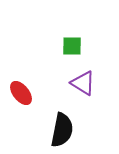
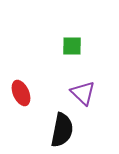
purple triangle: moved 10 px down; rotated 12 degrees clockwise
red ellipse: rotated 15 degrees clockwise
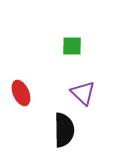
black semicircle: moved 2 px right; rotated 12 degrees counterclockwise
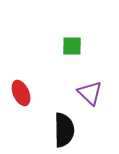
purple triangle: moved 7 px right
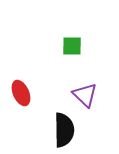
purple triangle: moved 5 px left, 2 px down
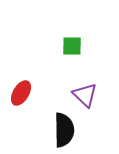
red ellipse: rotated 55 degrees clockwise
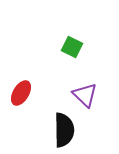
green square: moved 1 px down; rotated 25 degrees clockwise
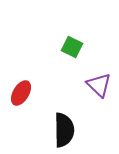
purple triangle: moved 14 px right, 10 px up
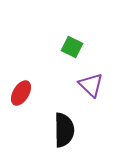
purple triangle: moved 8 px left
